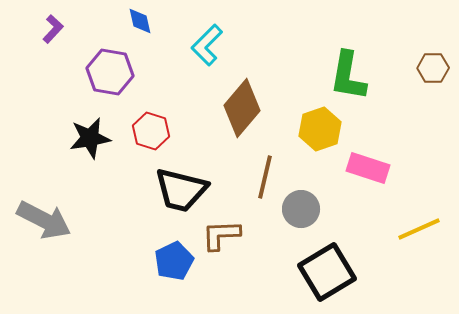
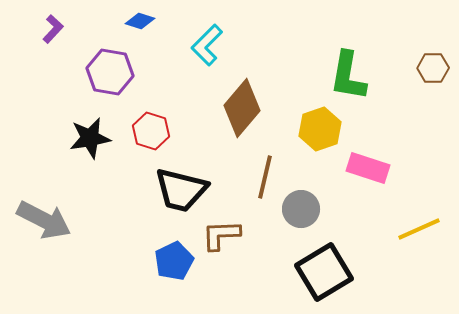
blue diamond: rotated 60 degrees counterclockwise
black square: moved 3 px left
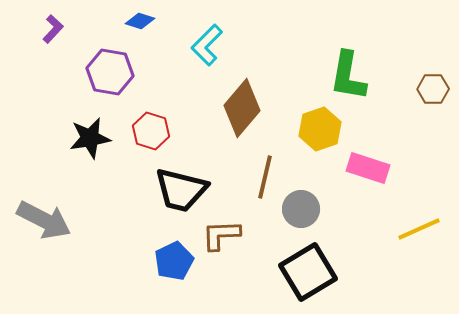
brown hexagon: moved 21 px down
black square: moved 16 px left
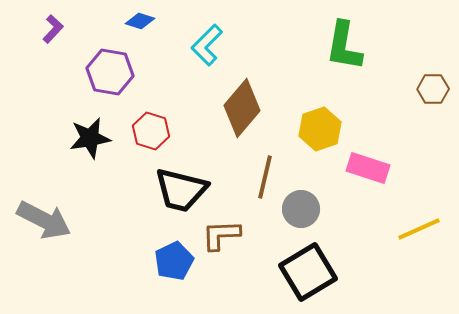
green L-shape: moved 4 px left, 30 px up
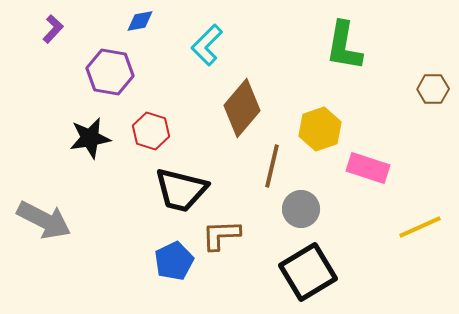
blue diamond: rotated 28 degrees counterclockwise
brown line: moved 7 px right, 11 px up
yellow line: moved 1 px right, 2 px up
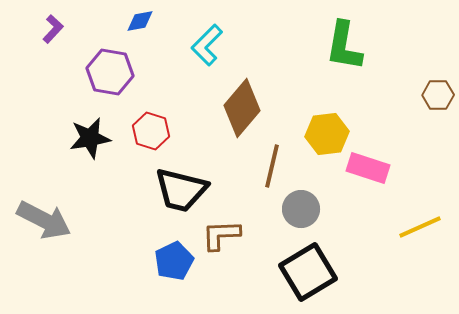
brown hexagon: moved 5 px right, 6 px down
yellow hexagon: moved 7 px right, 5 px down; rotated 12 degrees clockwise
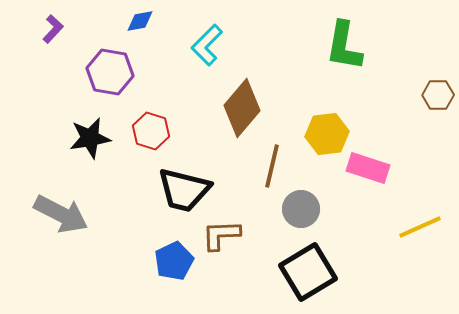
black trapezoid: moved 3 px right
gray arrow: moved 17 px right, 6 px up
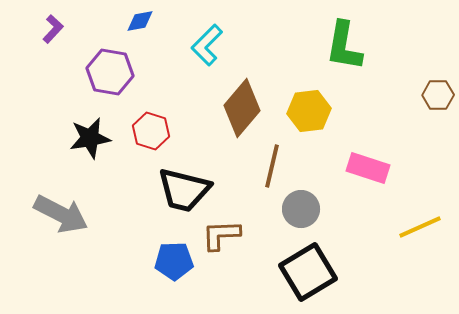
yellow hexagon: moved 18 px left, 23 px up
blue pentagon: rotated 24 degrees clockwise
